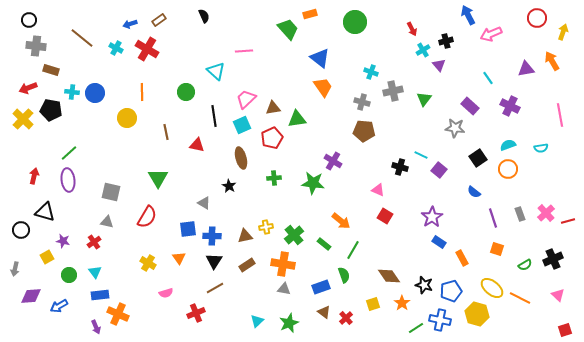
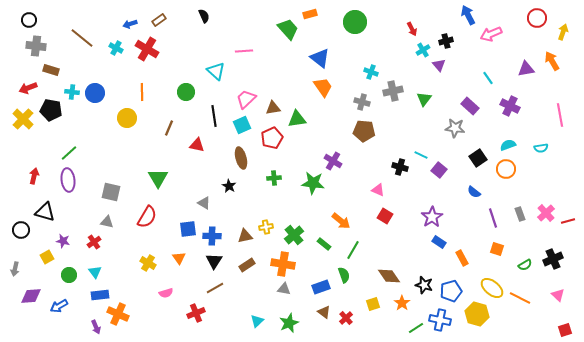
brown line at (166, 132): moved 3 px right, 4 px up; rotated 35 degrees clockwise
orange circle at (508, 169): moved 2 px left
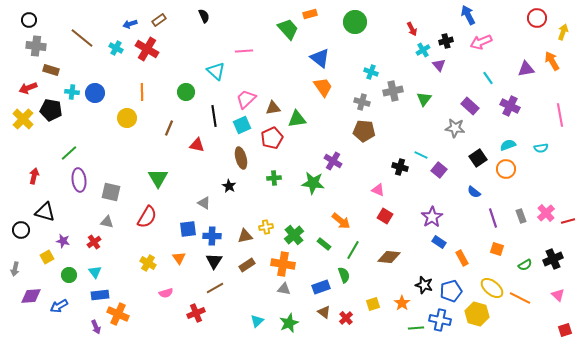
pink arrow at (491, 34): moved 10 px left, 8 px down
purple ellipse at (68, 180): moved 11 px right
gray rectangle at (520, 214): moved 1 px right, 2 px down
brown diamond at (389, 276): moved 19 px up; rotated 50 degrees counterclockwise
green line at (416, 328): rotated 28 degrees clockwise
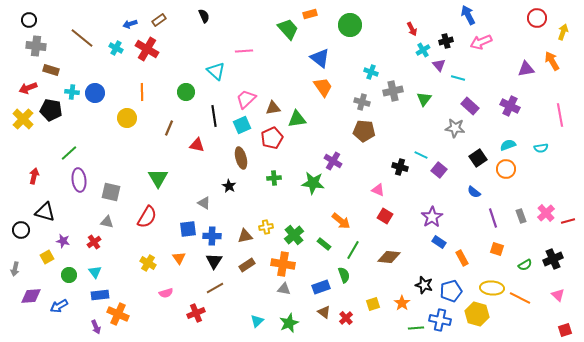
green circle at (355, 22): moved 5 px left, 3 px down
cyan line at (488, 78): moved 30 px left; rotated 40 degrees counterclockwise
yellow ellipse at (492, 288): rotated 35 degrees counterclockwise
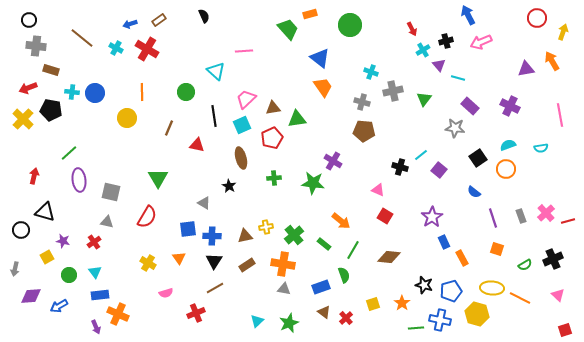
cyan line at (421, 155): rotated 64 degrees counterclockwise
blue rectangle at (439, 242): moved 5 px right; rotated 32 degrees clockwise
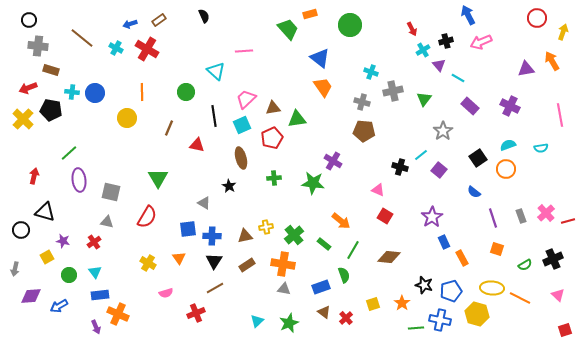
gray cross at (36, 46): moved 2 px right
cyan line at (458, 78): rotated 16 degrees clockwise
gray star at (455, 128): moved 12 px left, 3 px down; rotated 30 degrees clockwise
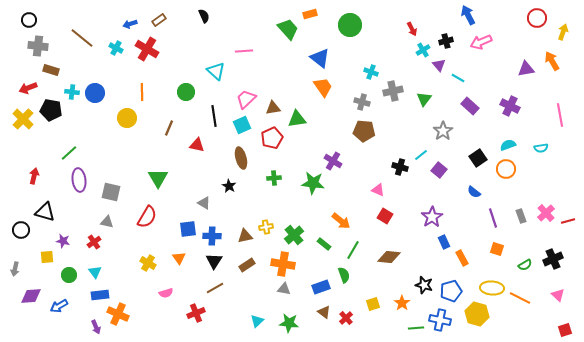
yellow square at (47, 257): rotated 24 degrees clockwise
green star at (289, 323): rotated 30 degrees clockwise
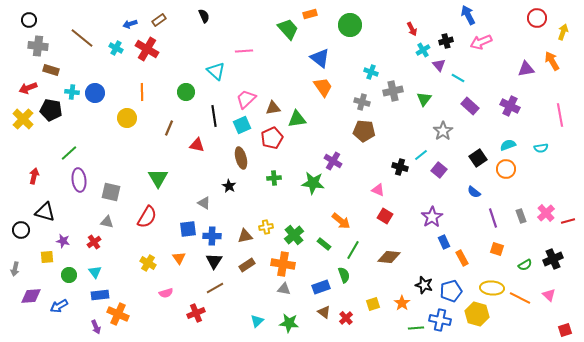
pink triangle at (558, 295): moved 9 px left
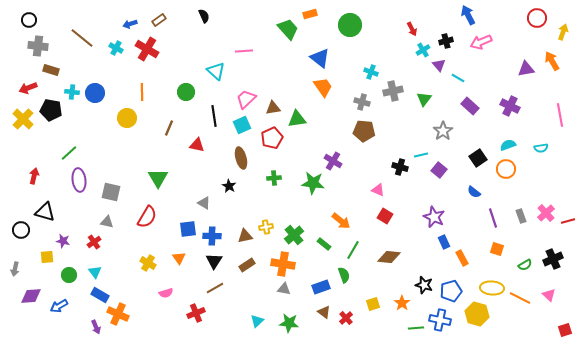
cyan line at (421, 155): rotated 24 degrees clockwise
purple star at (432, 217): moved 2 px right; rotated 15 degrees counterclockwise
blue rectangle at (100, 295): rotated 36 degrees clockwise
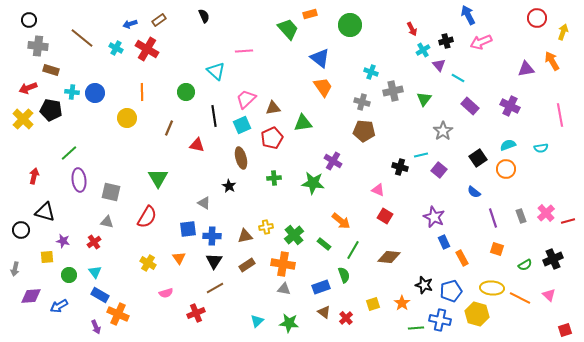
green triangle at (297, 119): moved 6 px right, 4 px down
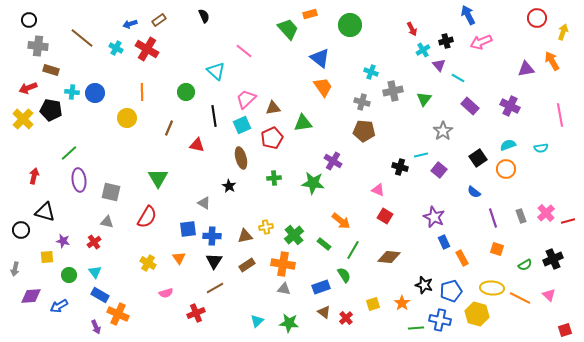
pink line at (244, 51): rotated 42 degrees clockwise
green semicircle at (344, 275): rotated 14 degrees counterclockwise
